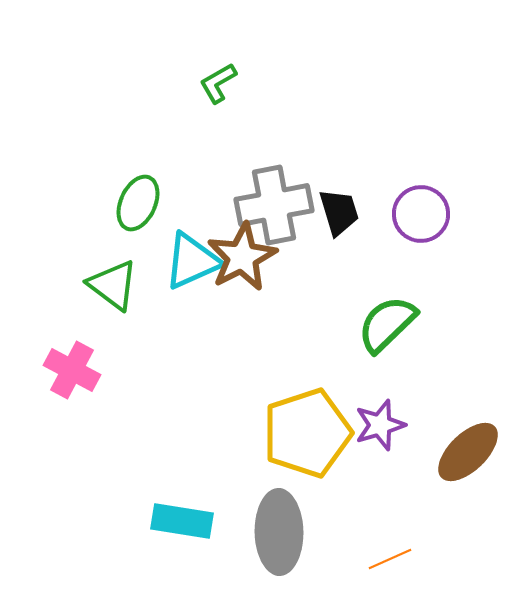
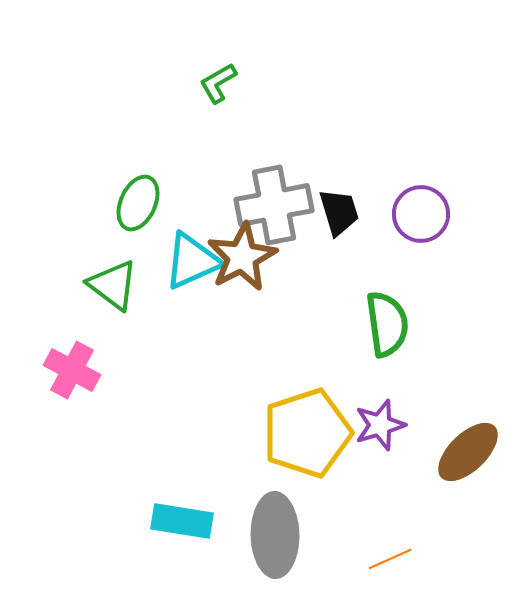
green semicircle: rotated 126 degrees clockwise
gray ellipse: moved 4 px left, 3 px down
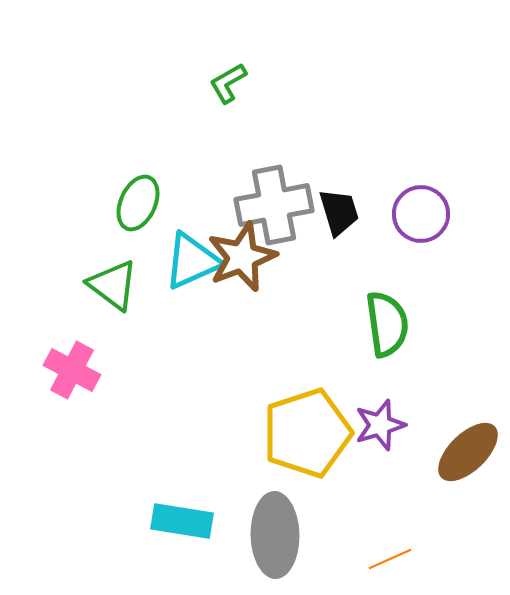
green L-shape: moved 10 px right
brown star: rotated 6 degrees clockwise
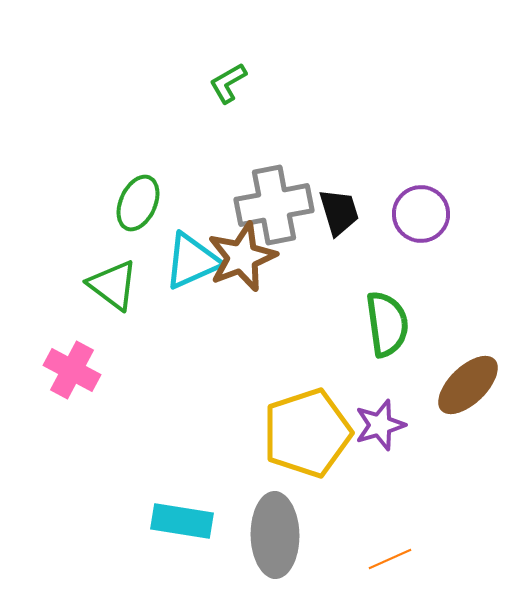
brown ellipse: moved 67 px up
